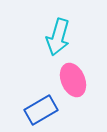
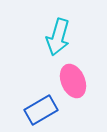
pink ellipse: moved 1 px down
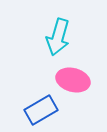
pink ellipse: moved 1 px up; rotated 52 degrees counterclockwise
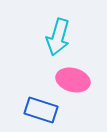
blue rectangle: rotated 48 degrees clockwise
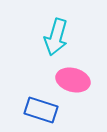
cyan arrow: moved 2 px left
